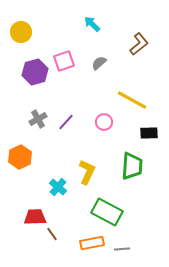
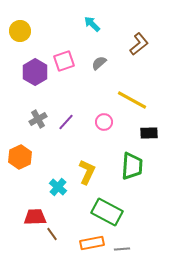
yellow circle: moved 1 px left, 1 px up
purple hexagon: rotated 15 degrees counterclockwise
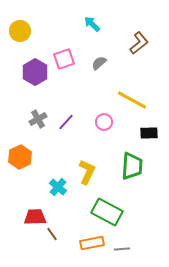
brown L-shape: moved 1 px up
pink square: moved 2 px up
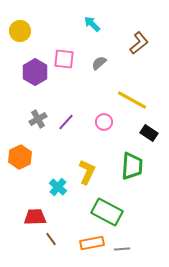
pink square: rotated 25 degrees clockwise
black rectangle: rotated 36 degrees clockwise
brown line: moved 1 px left, 5 px down
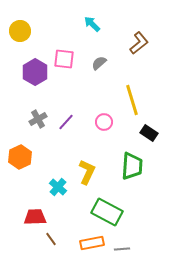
yellow line: rotated 44 degrees clockwise
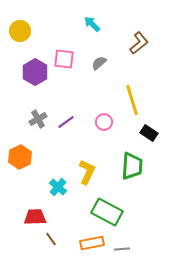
purple line: rotated 12 degrees clockwise
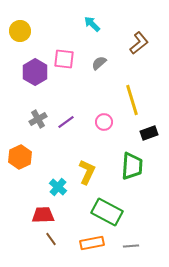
black rectangle: rotated 54 degrees counterclockwise
red trapezoid: moved 8 px right, 2 px up
gray line: moved 9 px right, 3 px up
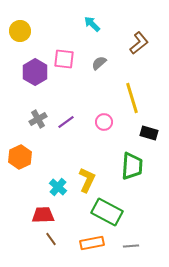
yellow line: moved 2 px up
black rectangle: rotated 36 degrees clockwise
yellow L-shape: moved 8 px down
